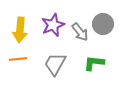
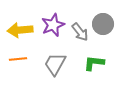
yellow arrow: rotated 80 degrees clockwise
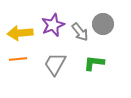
yellow arrow: moved 3 px down
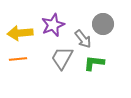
gray arrow: moved 3 px right, 7 px down
gray trapezoid: moved 7 px right, 6 px up
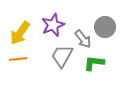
gray circle: moved 2 px right, 3 px down
yellow arrow: rotated 50 degrees counterclockwise
gray trapezoid: moved 2 px up
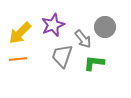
yellow arrow: rotated 10 degrees clockwise
gray trapezoid: rotated 10 degrees counterclockwise
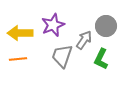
gray circle: moved 1 px right, 1 px up
yellow arrow: rotated 45 degrees clockwise
gray arrow: moved 1 px right, 1 px down; rotated 108 degrees counterclockwise
green L-shape: moved 7 px right, 4 px up; rotated 70 degrees counterclockwise
